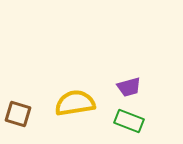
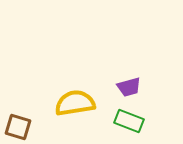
brown square: moved 13 px down
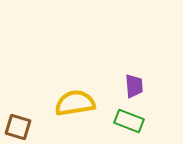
purple trapezoid: moved 5 px right, 1 px up; rotated 80 degrees counterclockwise
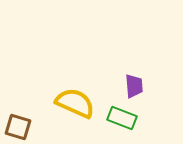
yellow semicircle: rotated 33 degrees clockwise
green rectangle: moved 7 px left, 3 px up
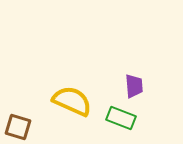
yellow semicircle: moved 3 px left, 2 px up
green rectangle: moved 1 px left
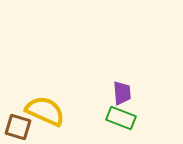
purple trapezoid: moved 12 px left, 7 px down
yellow semicircle: moved 27 px left, 10 px down
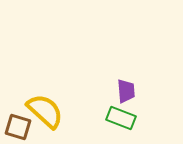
purple trapezoid: moved 4 px right, 2 px up
yellow semicircle: rotated 18 degrees clockwise
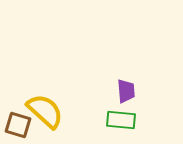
green rectangle: moved 2 px down; rotated 16 degrees counterclockwise
brown square: moved 2 px up
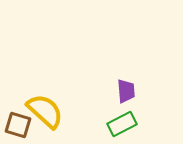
green rectangle: moved 1 px right, 4 px down; rotated 32 degrees counterclockwise
